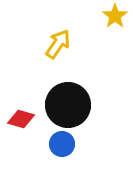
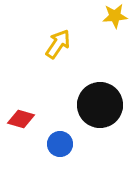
yellow star: rotated 30 degrees clockwise
black circle: moved 32 px right
blue circle: moved 2 px left
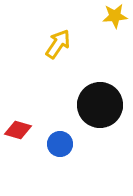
red diamond: moved 3 px left, 11 px down
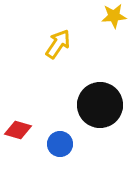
yellow star: moved 1 px left
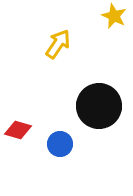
yellow star: rotated 30 degrees clockwise
black circle: moved 1 px left, 1 px down
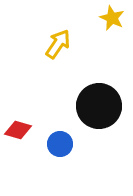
yellow star: moved 2 px left, 2 px down
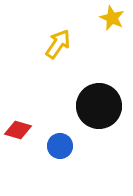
blue circle: moved 2 px down
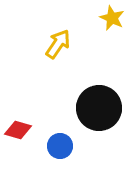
black circle: moved 2 px down
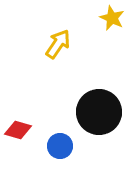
black circle: moved 4 px down
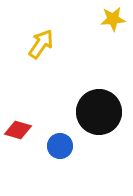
yellow star: moved 1 px right, 1 px down; rotated 30 degrees counterclockwise
yellow arrow: moved 17 px left
